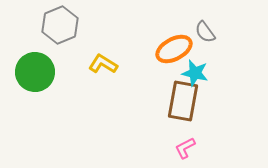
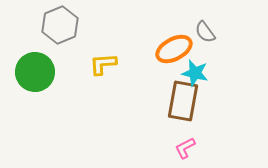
yellow L-shape: rotated 36 degrees counterclockwise
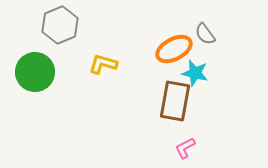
gray semicircle: moved 2 px down
yellow L-shape: rotated 20 degrees clockwise
brown rectangle: moved 8 px left
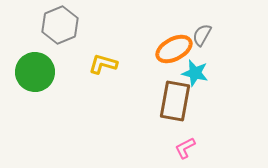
gray semicircle: moved 3 px left, 1 px down; rotated 65 degrees clockwise
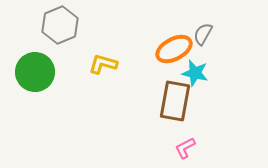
gray semicircle: moved 1 px right, 1 px up
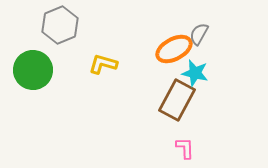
gray semicircle: moved 4 px left
green circle: moved 2 px left, 2 px up
brown rectangle: moved 2 px right, 1 px up; rotated 18 degrees clockwise
pink L-shape: rotated 115 degrees clockwise
